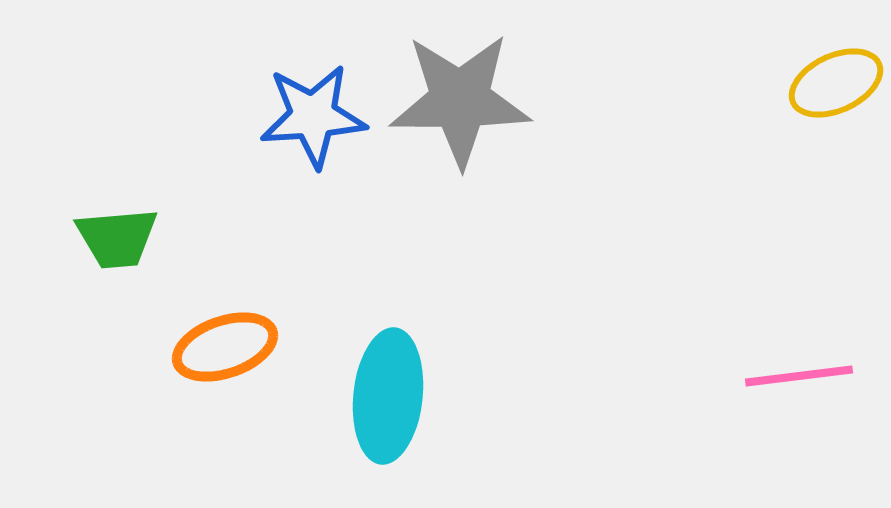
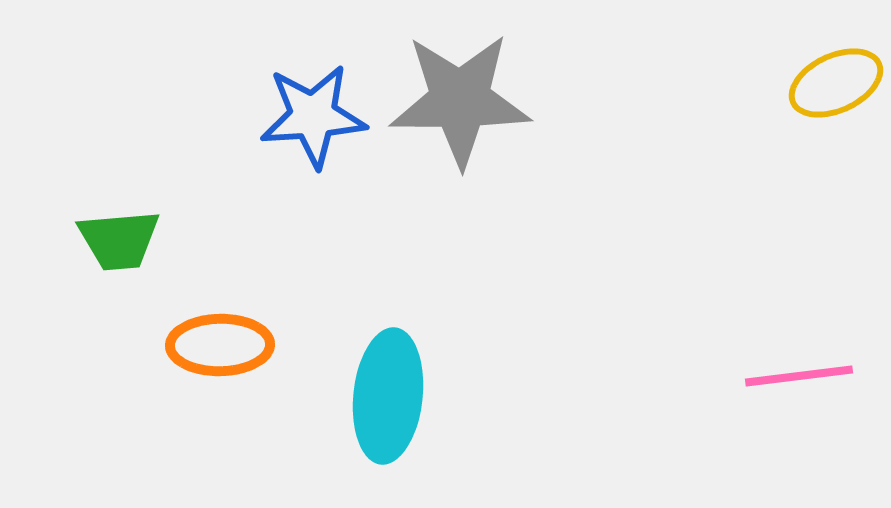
green trapezoid: moved 2 px right, 2 px down
orange ellipse: moved 5 px left, 2 px up; rotated 18 degrees clockwise
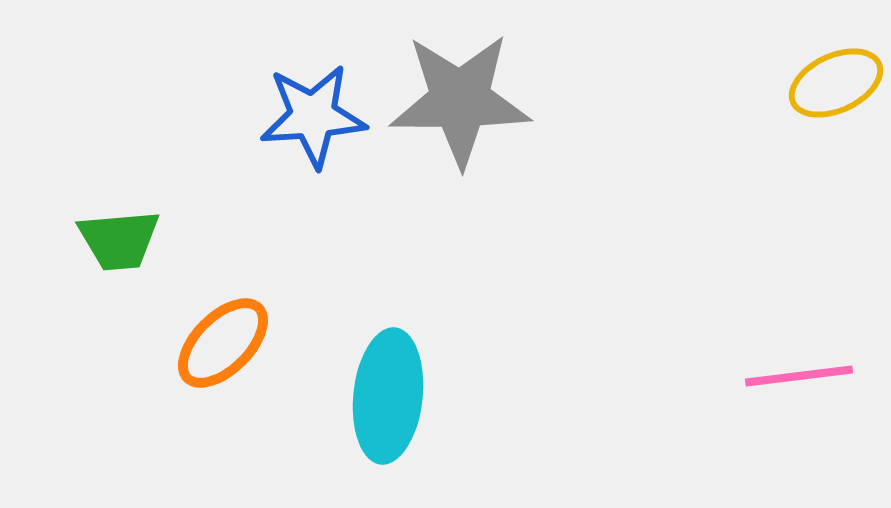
orange ellipse: moved 3 px right, 2 px up; rotated 44 degrees counterclockwise
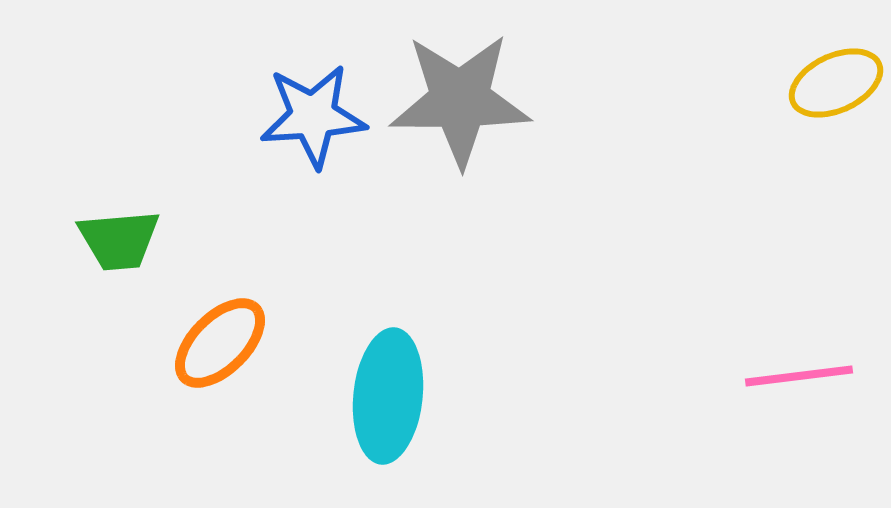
orange ellipse: moved 3 px left
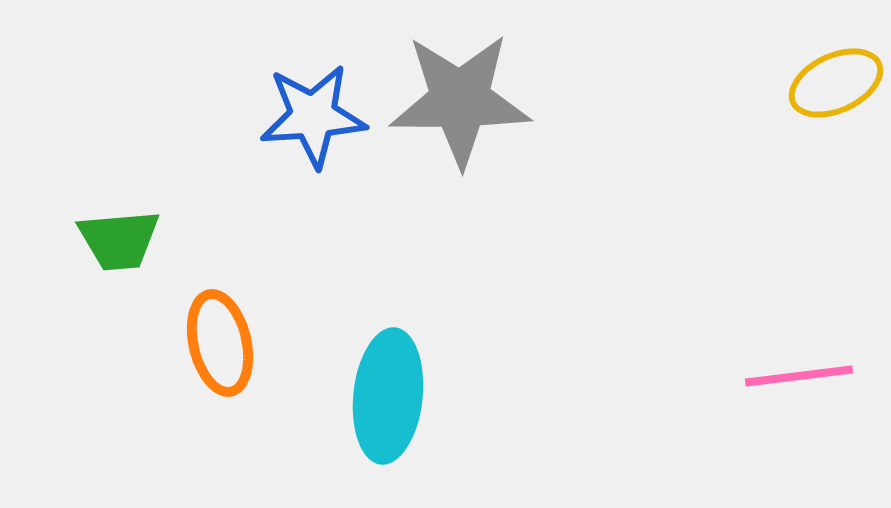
orange ellipse: rotated 58 degrees counterclockwise
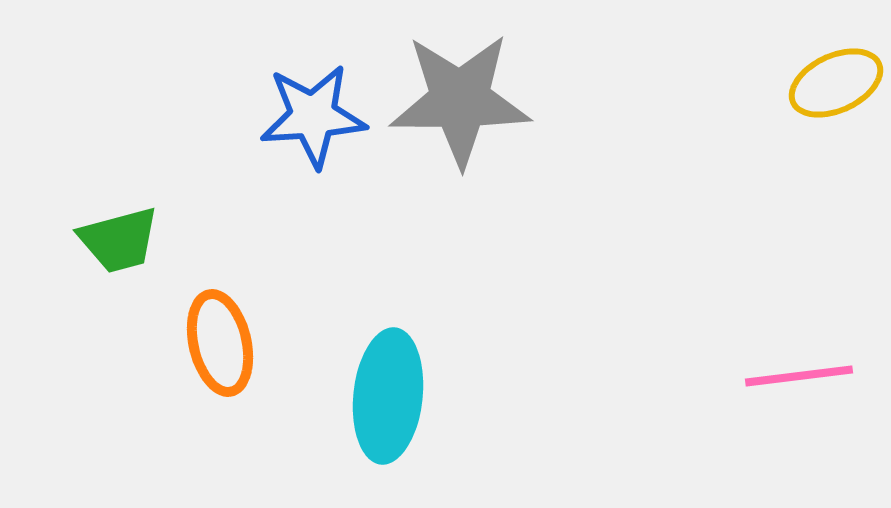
green trapezoid: rotated 10 degrees counterclockwise
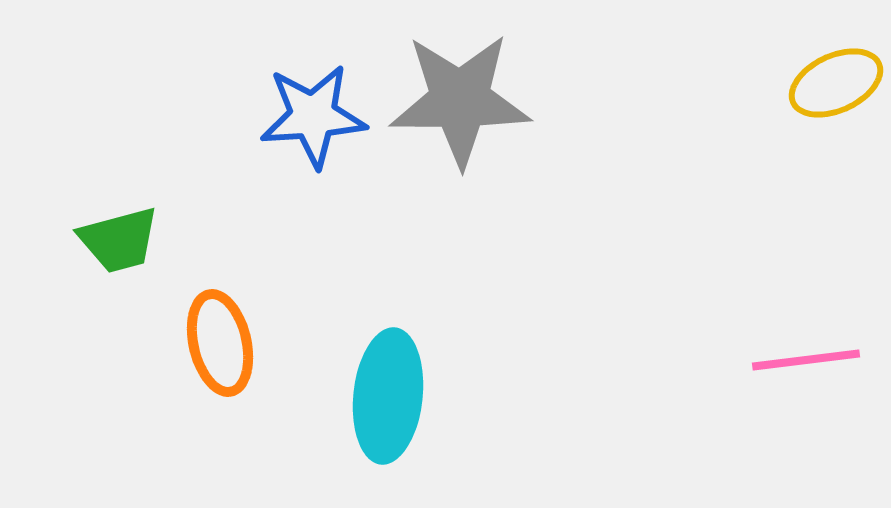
pink line: moved 7 px right, 16 px up
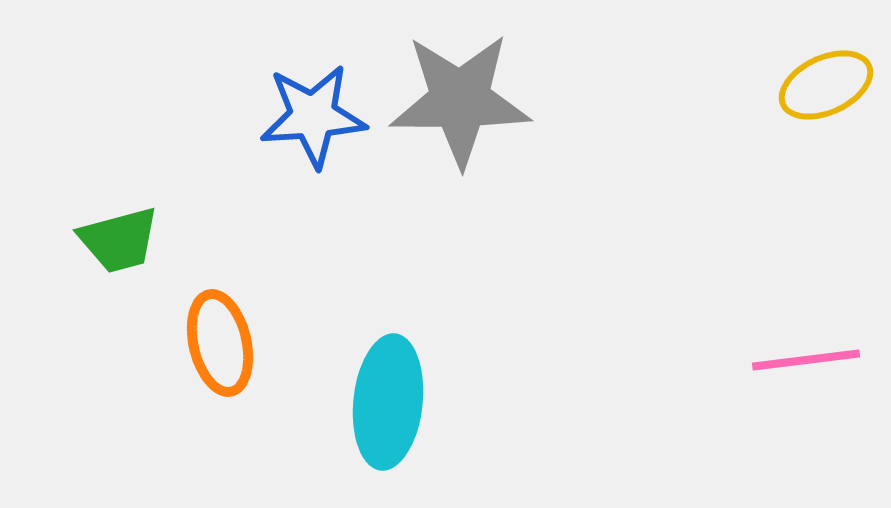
yellow ellipse: moved 10 px left, 2 px down
cyan ellipse: moved 6 px down
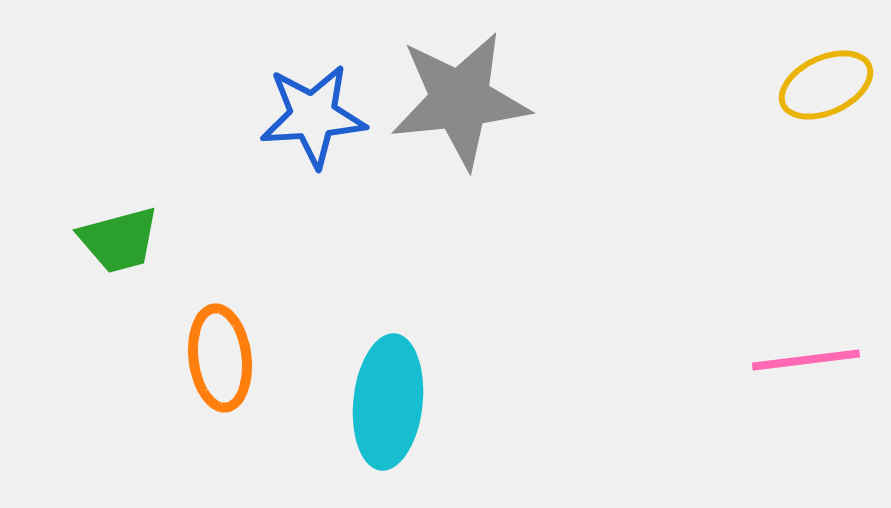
gray star: rotated 6 degrees counterclockwise
orange ellipse: moved 15 px down; rotated 6 degrees clockwise
